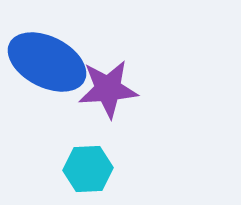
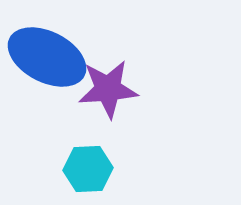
blue ellipse: moved 5 px up
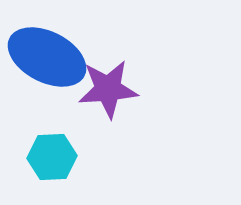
cyan hexagon: moved 36 px left, 12 px up
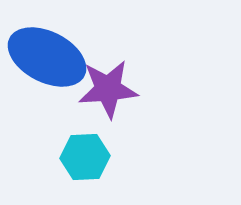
cyan hexagon: moved 33 px right
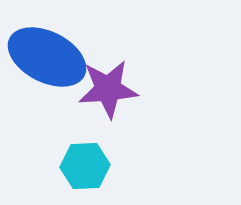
cyan hexagon: moved 9 px down
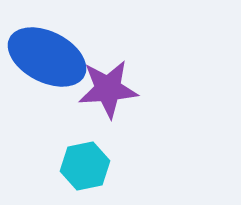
cyan hexagon: rotated 9 degrees counterclockwise
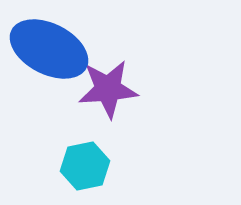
blue ellipse: moved 2 px right, 8 px up
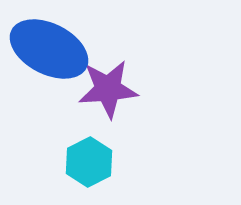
cyan hexagon: moved 4 px right, 4 px up; rotated 15 degrees counterclockwise
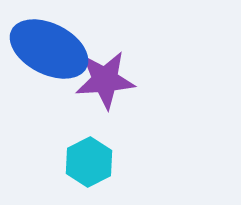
purple star: moved 3 px left, 9 px up
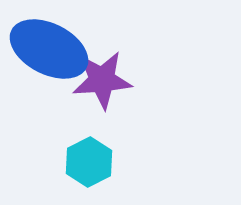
purple star: moved 3 px left
